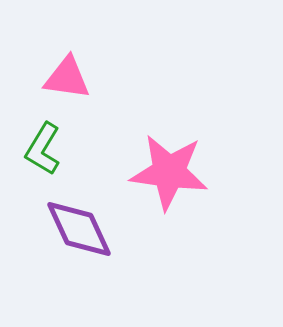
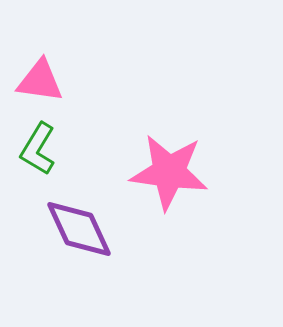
pink triangle: moved 27 px left, 3 px down
green L-shape: moved 5 px left
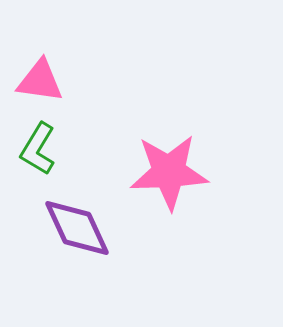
pink star: rotated 10 degrees counterclockwise
purple diamond: moved 2 px left, 1 px up
